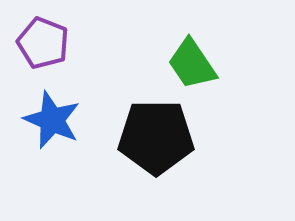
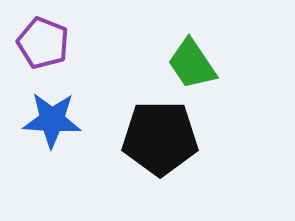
blue star: rotated 20 degrees counterclockwise
black pentagon: moved 4 px right, 1 px down
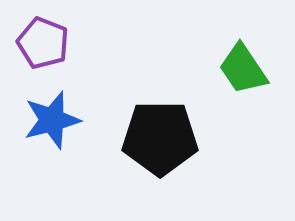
green trapezoid: moved 51 px right, 5 px down
blue star: rotated 18 degrees counterclockwise
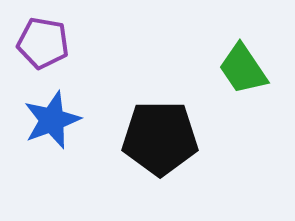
purple pentagon: rotated 12 degrees counterclockwise
blue star: rotated 6 degrees counterclockwise
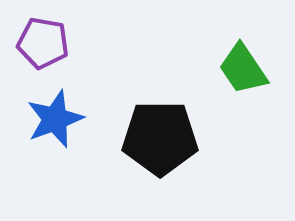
blue star: moved 3 px right, 1 px up
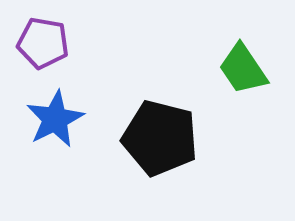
blue star: rotated 6 degrees counterclockwise
black pentagon: rotated 14 degrees clockwise
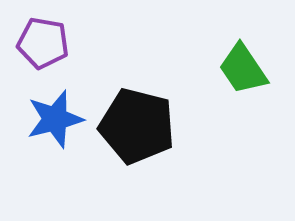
blue star: rotated 12 degrees clockwise
black pentagon: moved 23 px left, 12 px up
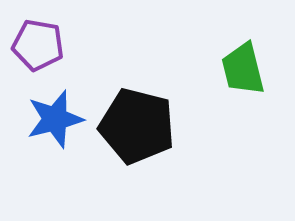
purple pentagon: moved 5 px left, 2 px down
green trapezoid: rotated 20 degrees clockwise
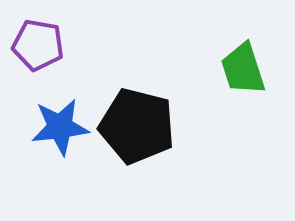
green trapezoid: rotated 4 degrees counterclockwise
blue star: moved 5 px right, 8 px down; rotated 8 degrees clockwise
